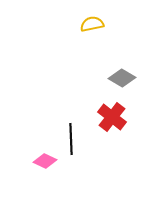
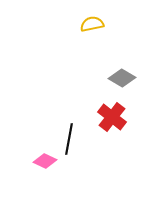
black line: moved 2 px left; rotated 12 degrees clockwise
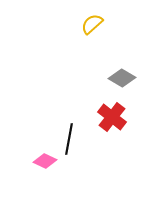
yellow semicircle: rotated 30 degrees counterclockwise
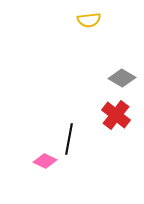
yellow semicircle: moved 3 px left, 4 px up; rotated 145 degrees counterclockwise
red cross: moved 4 px right, 2 px up
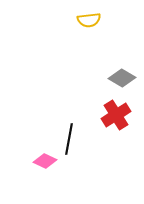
red cross: rotated 20 degrees clockwise
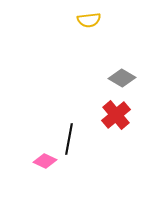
red cross: rotated 8 degrees counterclockwise
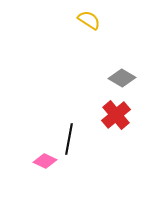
yellow semicircle: rotated 140 degrees counterclockwise
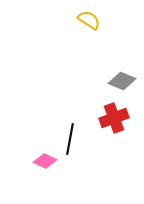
gray diamond: moved 3 px down; rotated 8 degrees counterclockwise
red cross: moved 2 px left, 3 px down; rotated 20 degrees clockwise
black line: moved 1 px right
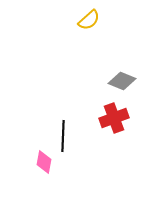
yellow semicircle: rotated 105 degrees clockwise
black line: moved 7 px left, 3 px up; rotated 8 degrees counterclockwise
pink diamond: moved 1 px left, 1 px down; rotated 75 degrees clockwise
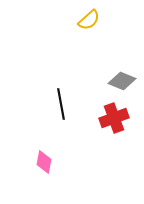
black line: moved 2 px left, 32 px up; rotated 12 degrees counterclockwise
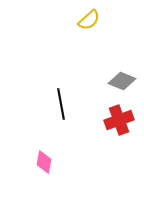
red cross: moved 5 px right, 2 px down
